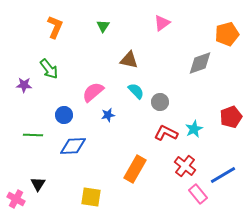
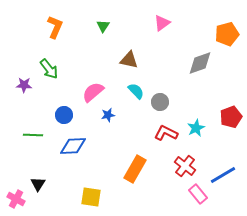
cyan star: moved 2 px right, 1 px up
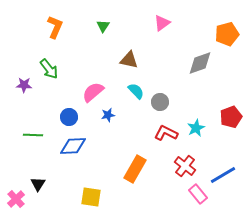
blue circle: moved 5 px right, 2 px down
pink cross: rotated 18 degrees clockwise
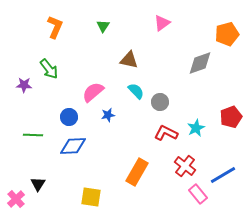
orange rectangle: moved 2 px right, 3 px down
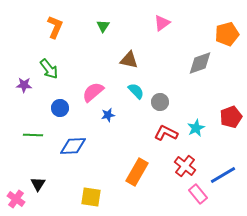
blue circle: moved 9 px left, 9 px up
pink cross: rotated 12 degrees counterclockwise
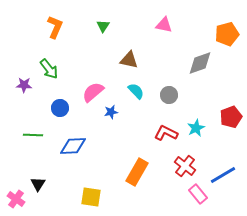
pink triangle: moved 2 px right, 2 px down; rotated 48 degrees clockwise
gray circle: moved 9 px right, 7 px up
blue star: moved 3 px right, 3 px up
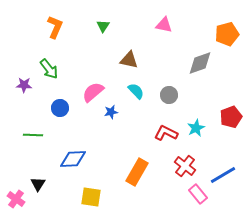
blue diamond: moved 13 px down
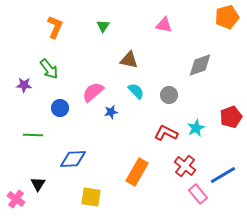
orange pentagon: moved 17 px up
gray diamond: moved 2 px down
